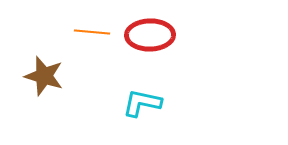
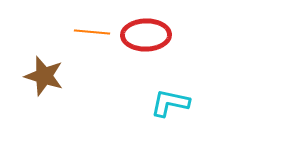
red ellipse: moved 4 px left
cyan L-shape: moved 28 px right
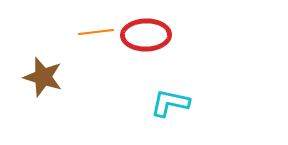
orange line: moved 4 px right; rotated 12 degrees counterclockwise
brown star: moved 1 px left, 1 px down
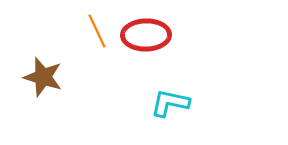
orange line: moved 1 px right, 1 px up; rotated 72 degrees clockwise
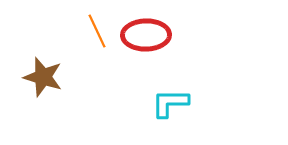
cyan L-shape: rotated 12 degrees counterclockwise
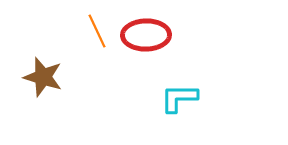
cyan L-shape: moved 9 px right, 5 px up
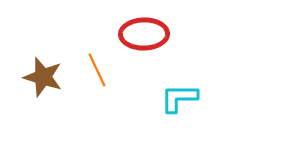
orange line: moved 39 px down
red ellipse: moved 2 px left, 1 px up
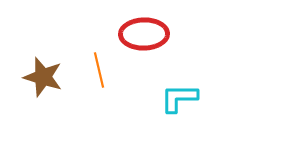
orange line: moved 2 px right; rotated 12 degrees clockwise
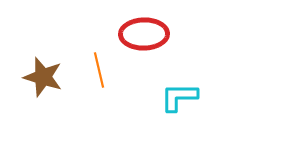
cyan L-shape: moved 1 px up
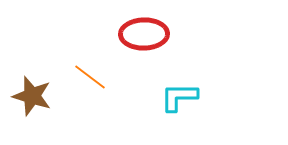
orange line: moved 9 px left, 7 px down; rotated 40 degrees counterclockwise
brown star: moved 11 px left, 19 px down
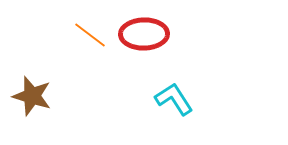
orange line: moved 42 px up
cyan L-shape: moved 5 px left, 2 px down; rotated 57 degrees clockwise
